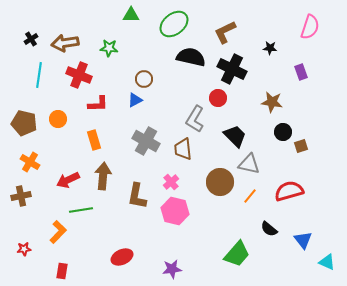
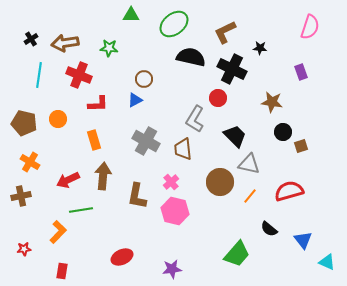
black star at (270, 48): moved 10 px left
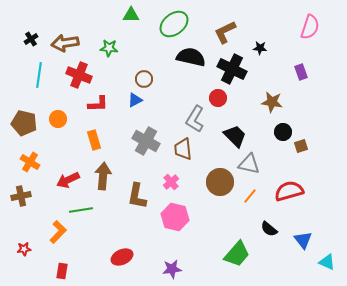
pink hexagon at (175, 211): moved 6 px down
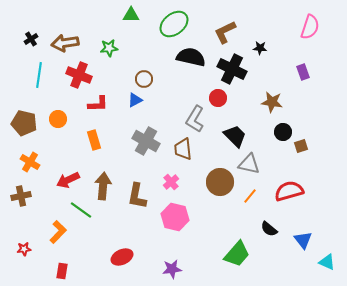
green star at (109, 48): rotated 12 degrees counterclockwise
purple rectangle at (301, 72): moved 2 px right
brown arrow at (103, 176): moved 10 px down
green line at (81, 210): rotated 45 degrees clockwise
